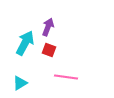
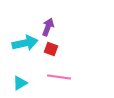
cyan arrow: rotated 50 degrees clockwise
red square: moved 2 px right, 1 px up
pink line: moved 7 px left
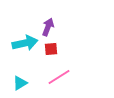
red square: rotated 24 degrees counterclockwise
pink line: rotated 40 degrees counterclockwise
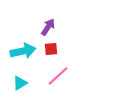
purple arrow: rotated 12 degrees clockwise
cyan arrow: moved 2 px left, 8 px down
pink line: moved 1 px left, 1 px up; rotated 10 degrees counterclockwise
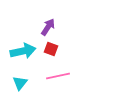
red square: rotated 24 degrees clockwise
pink line: rotated 30 degrees clockwise
cyan triangle: rotated 21 degrees counterclockwise
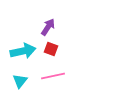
pink line: moved 5 px left
cyan triangle: moved 2 px up
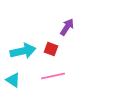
purple arrow: moved 19 px right
cyan triangle: moved 7 px left, 1 px up; rotated 35 degrees counterclockwise
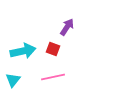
red square: moved 2 px right
pink line: moved 1 px down
cyan triangle: rotated 35 degrees clockwise
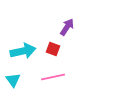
cyan triangle: rotated 14 degrees counterclockwise
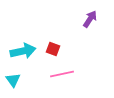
purple arrow: moved 23 px right, 8 px up
pink line: moved 9 px right, 3 px up
